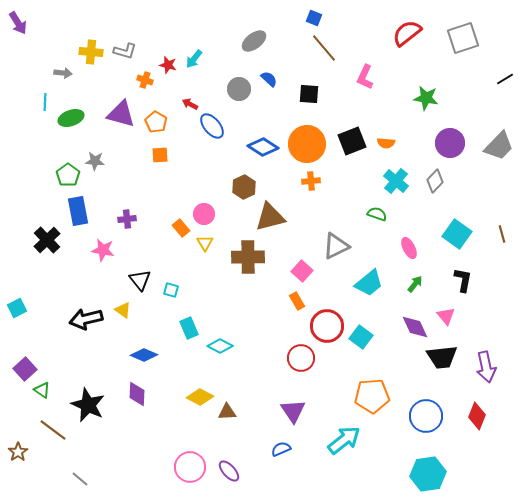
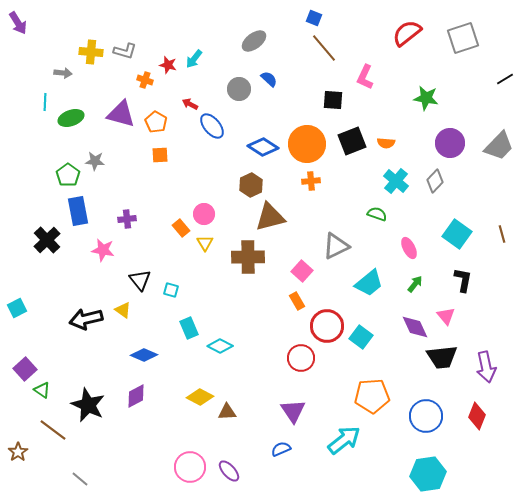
black square at (309, 94): moved 24 px right, 6 px down
brown hexagon at (244, 187): moved 7 px right, 2 px up
purple diamond at (137, 394): moved 1 px left, 2 px down; rotated 60 degrees clockwise
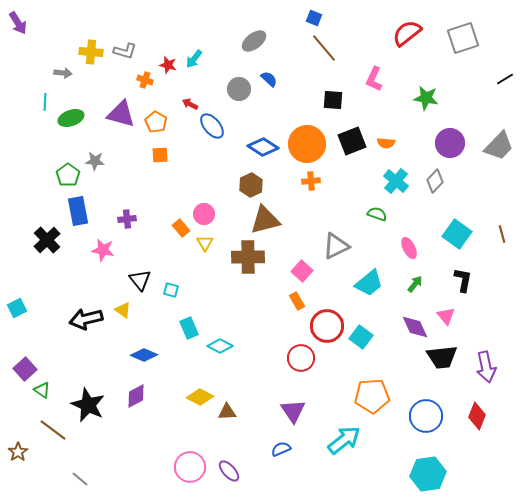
pink L-shape at (365, 77): moved 9 px right, 2 px down
brown triangle at (270, 217): moved 5 px left, 3 px down
